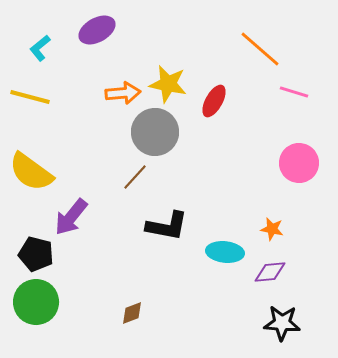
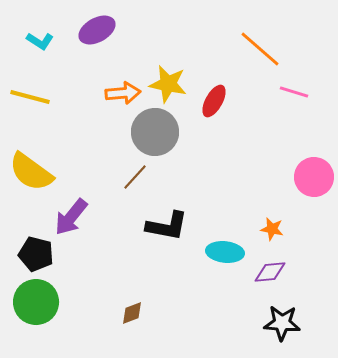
cyan L-shape: moved 7 px up; rotated 108 degrees counterclockwise
pink circle: moved 15 px right, 14 px down
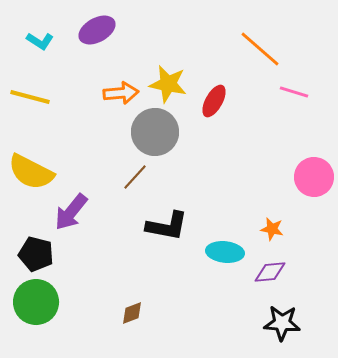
orange arrow: moved 2 px left
yellow semicircle: rotated 9 degrees counterclockwise
purple arrow: moved 5 px up
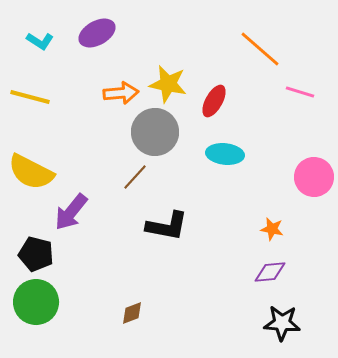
purple ellipse: moved 3 px down
pink line: moved 6 px right
cyan ellipse: moved 98 px up
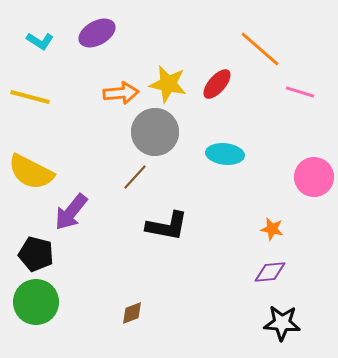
red ellipse: moved 3 px right, 17 px up; rotated 12 degrees clockwise
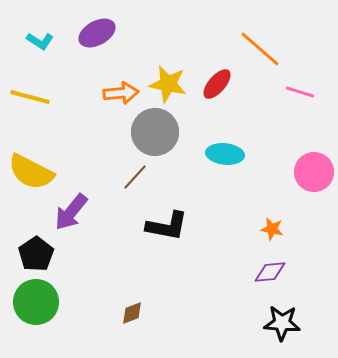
pink circle: moved 5 px up
black pentagon: rotated 24 degrees clockwise
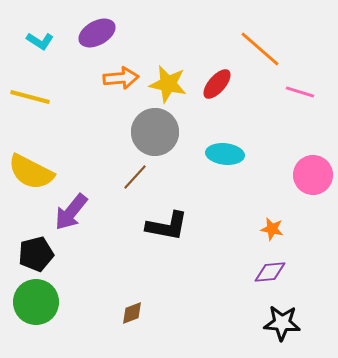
orange arrow: moved 15 px up
pink circle: moved 1 px left, 3 px down
black pentagon: rotated 20 degrees clockwise
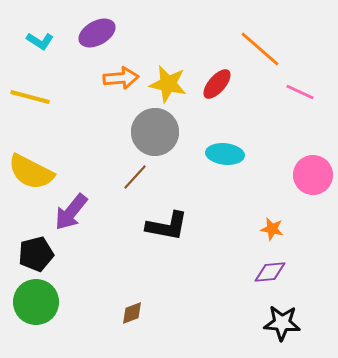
pink line: rotated 8 degrees clockwise
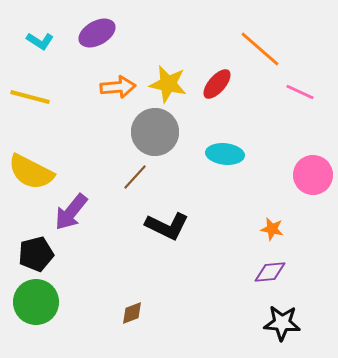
orange arrow: moved 3 px left, 9 px down
black L-shape: rotated 15 degrees clockwise
